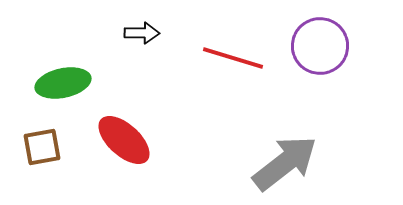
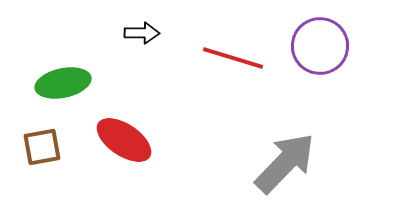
red ellipse: rotated 8 degrees counterclockwise
gray arrow: rotated 8 degrees counterclockwise
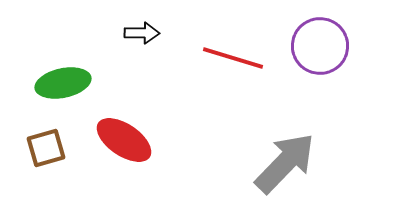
brown square: moved 4 px right, 1 px down; rotated 6 degrees counterclockwise
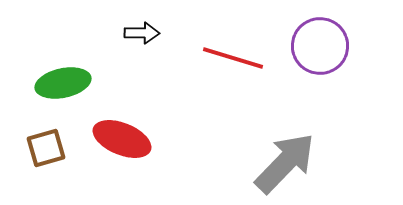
red ellipse: moved 2 px left, 1 px up; rotated 12 degrees counterclockwise
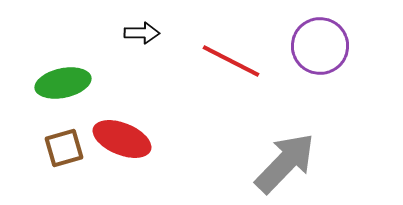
red line: moved 2 px left, 3 px down; rotated 10 degrees clockwise
brown square: moved 18 px right
